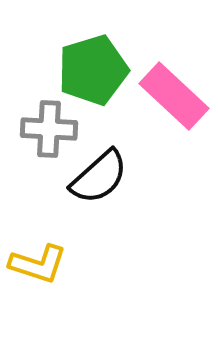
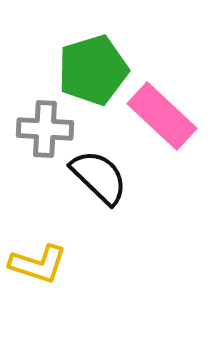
pink rectangle: moved 12 px left, 20 px down
gray cross: moved 4 px left
black semicircle: rotated 94 degrees counterclockwise
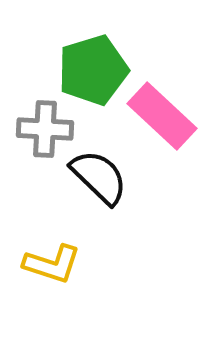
yellow L-shape: moved 14 px right
